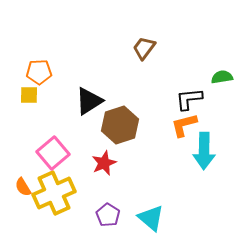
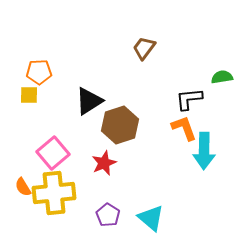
orange L-shape: moved 3 px down; rotated 84 degrees clockwise
yellow cross: rotated 18 degrees clockwise
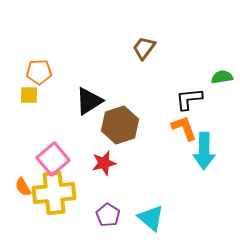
pink square: moved 6 px down
red star: rotated 10 degrees clockwise
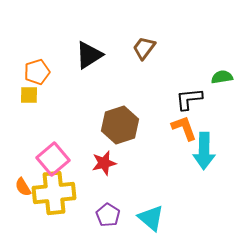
orange pentagon: moved 2 px left; rotated 15 degrees counterclockwise
black triangle: moved 46 px up
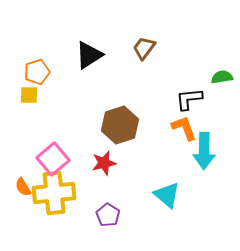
cyan triangle: moved 16 px right, 23 px up
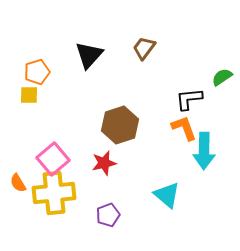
black triangle: rotated 16 degrees counterclockwise
green semicircle: rotated 25 degrees counterclockwise
orange semicircle: moved 5 px left, 4 px up
purple pentagon: rotated 20 degrees clockwise
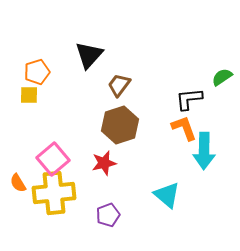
brown trapezoid: moved 25 px left, 37 px down
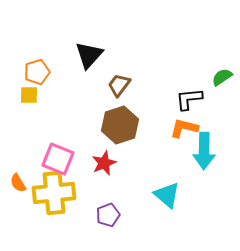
orange L-shape: rotated 56 degrees counterclockwise
pink square: moved 5 px right; rotated 28 degrees counterclockwise
red star: rotated 10 degrees counterclockwise
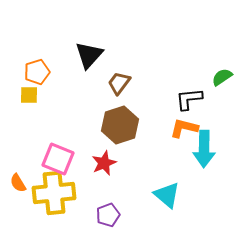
brown trapezoid: moved 2 px up
cyan arrow: moved 2 px up
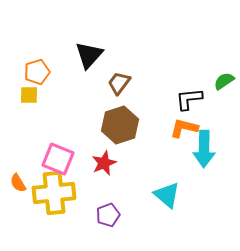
green semicircle: moved 2 px right, 4 px down
